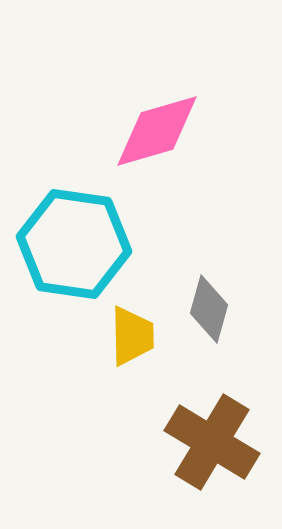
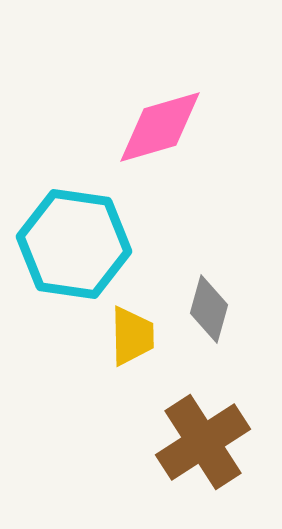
pink diamond: moved 3 px right, 4 px up
brown cross: moved 9 px left; rotated 26 degrees clockwise
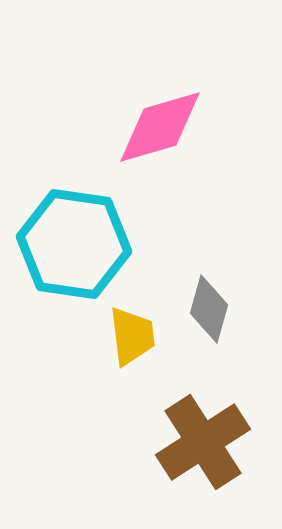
yellow trapezoid: rotated 6 degrees counterclockwise
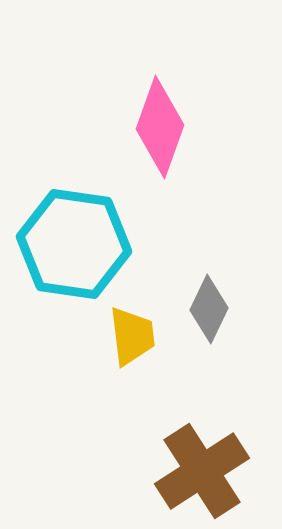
pink diamond: rotated 54 degrees counterclockwise
gray diamond: rotated 10 degrees clockwise
brown cross: moved 1 px left, 29 px down
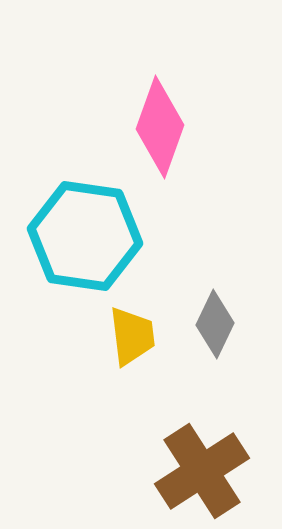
cyan hexagon: moved 11 px right, 8 px up
gray diamond: moved 6 px right, 15 px down
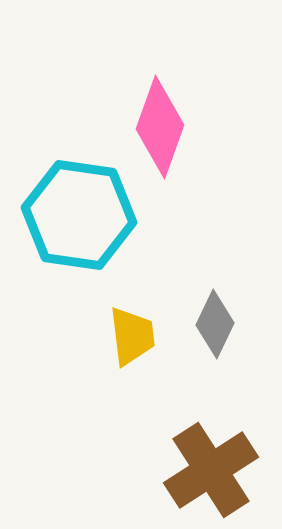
cyan hexagon: moved 6 px left, 21 px up
brown cross: moved 9 px right, 1 px up
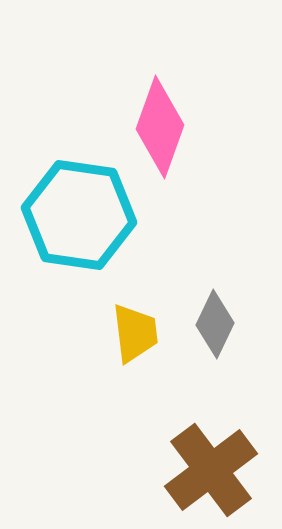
yellow trapezoid: moved 3 px right, 3 px up
brown cross: rotated 4 degrees counterclockwise
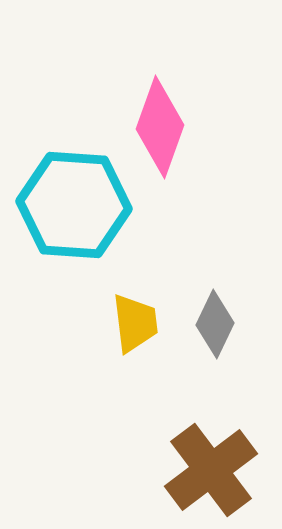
cyan hexagon: moved 5 px left, 10 px up; rotated 4 degrees counterclockwise
yellow trapezoid: moved 10 px up
